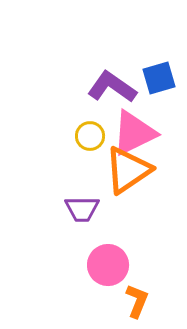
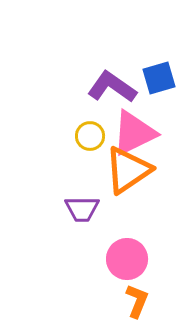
pink circle: moved 19 px right, 6 px up
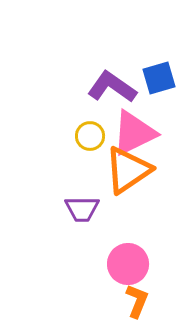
pink circle: moved 1 px right, 5 px down
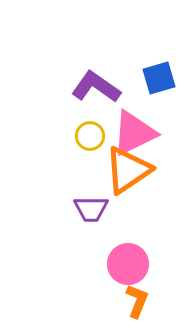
purple L-shape: moved 16 px left
purple trapezoid: moved 9 px right
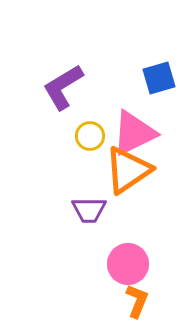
purple L-shape: moved 33 px left; rotated 66 degrees counterclockwise
purple trapezoid: moved 2 px left, 1 px down
